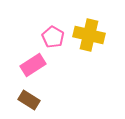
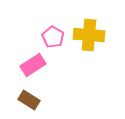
yellow cross: rotated 8 degrees counterclockwise
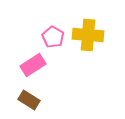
yellow cross: moved 1 px left
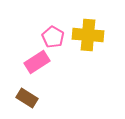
pink rectangle: moved 4 px right, 3 px up
brown rectangle: moved 2 px left, 2 px up
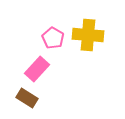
pink pentagon: moved 1 px down
pink rectangle: moved 7 px down; rotated 15 degrees counterclockwise
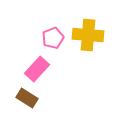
pink pentagon: rotated 20 degrees clockwise
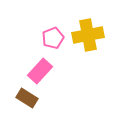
yellow cross: rotated 16 degrees counterclockwise
pink rectangle: moved 3 px right, 2 px down
